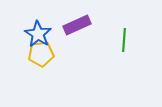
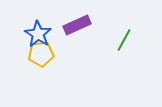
green line: rotated 25 degrees clockwise
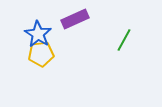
purple rectangle: moved 2 px left, 6 px up
